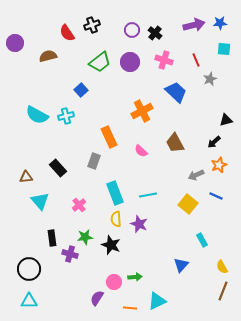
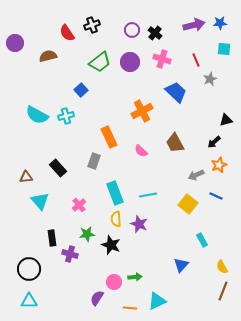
pink cross at (164, 60): moved 2 px left, 1 px up
green star at (85, 237): moved 2 px right, 3 px up
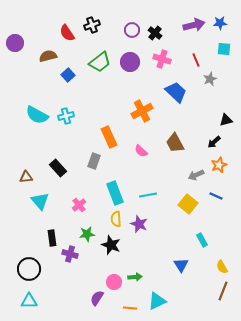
blue square at (81, 90): moved 13 px left, 15 px up
blue triangle at (181, 265): rotated 14 degrees counterclockwise
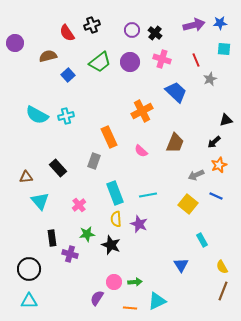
brown trapezoid at (175, 143): rotated 130 degrees counterclockwise
green arrow at (135, 277): moved 5 px down
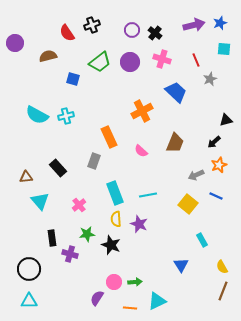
blue star at (220, 23): rotated 16 degrees counterclockwise
blue square at (68, 75): moved 5 px right, 4 px down; rotated 32 degrees counterclockwise
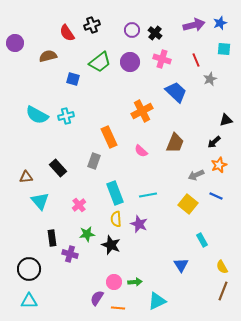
orange line at (130, 308): moved 12 px left
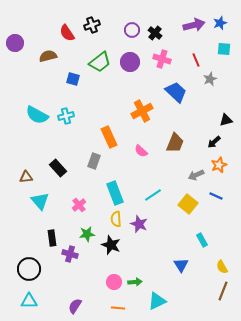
cyan line at (148, 195): moved 5 px right; rotated 24 degrees counterclockwise
purple semicircle at (97, 298): moved 22 px left, 8 px down
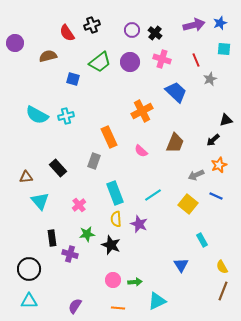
black arrow at (214, 142): moved 1 px left, 2 px up
pink circle at (114, 282): moved 1 px left, 2 px up
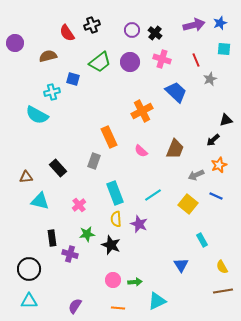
cyan cross at (66, 116): moved 14 px left, 24 px up
brown trapezoid at (175, 143): moved 6 px down
cyan triangle at (40, 201): rotated 36 degrees counterclockwise
brown line at (223, 291): rotated 60 degrees clockwise
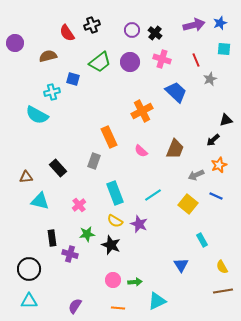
yellow semicircle at (116, 219): moved 1 px left, 2 px down; rotated 56 degrees counterclockwise
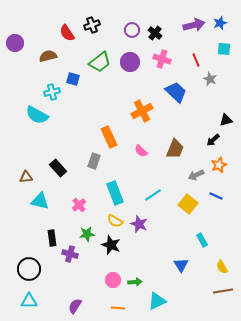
gray star at (210, 79): rotated 24 degrees counterclockwise
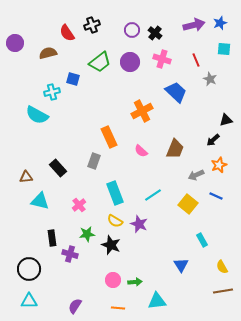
brown semicircle at (48, 56): moved 3 px up
cyan triangle at (157, 301): rotated 18 degrees clockwise
